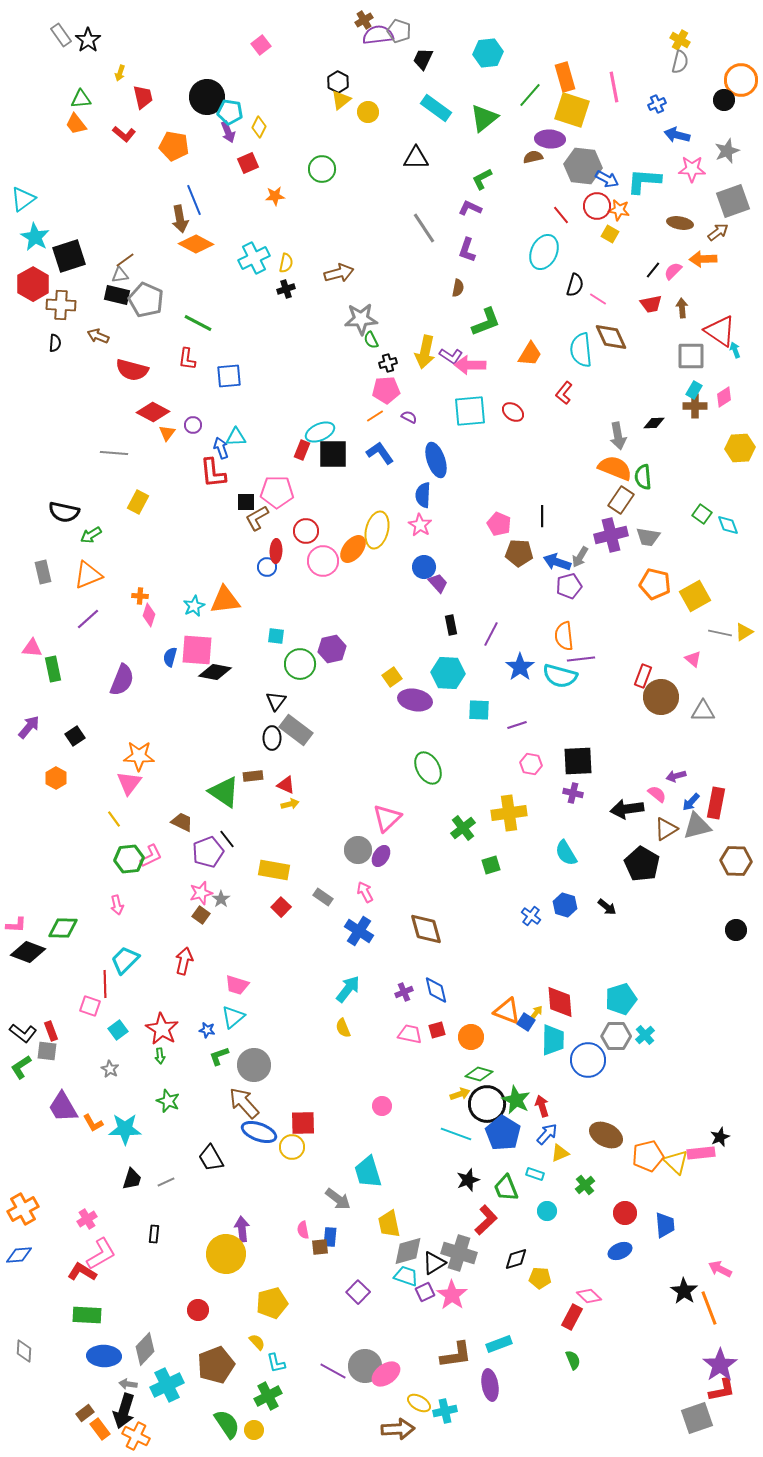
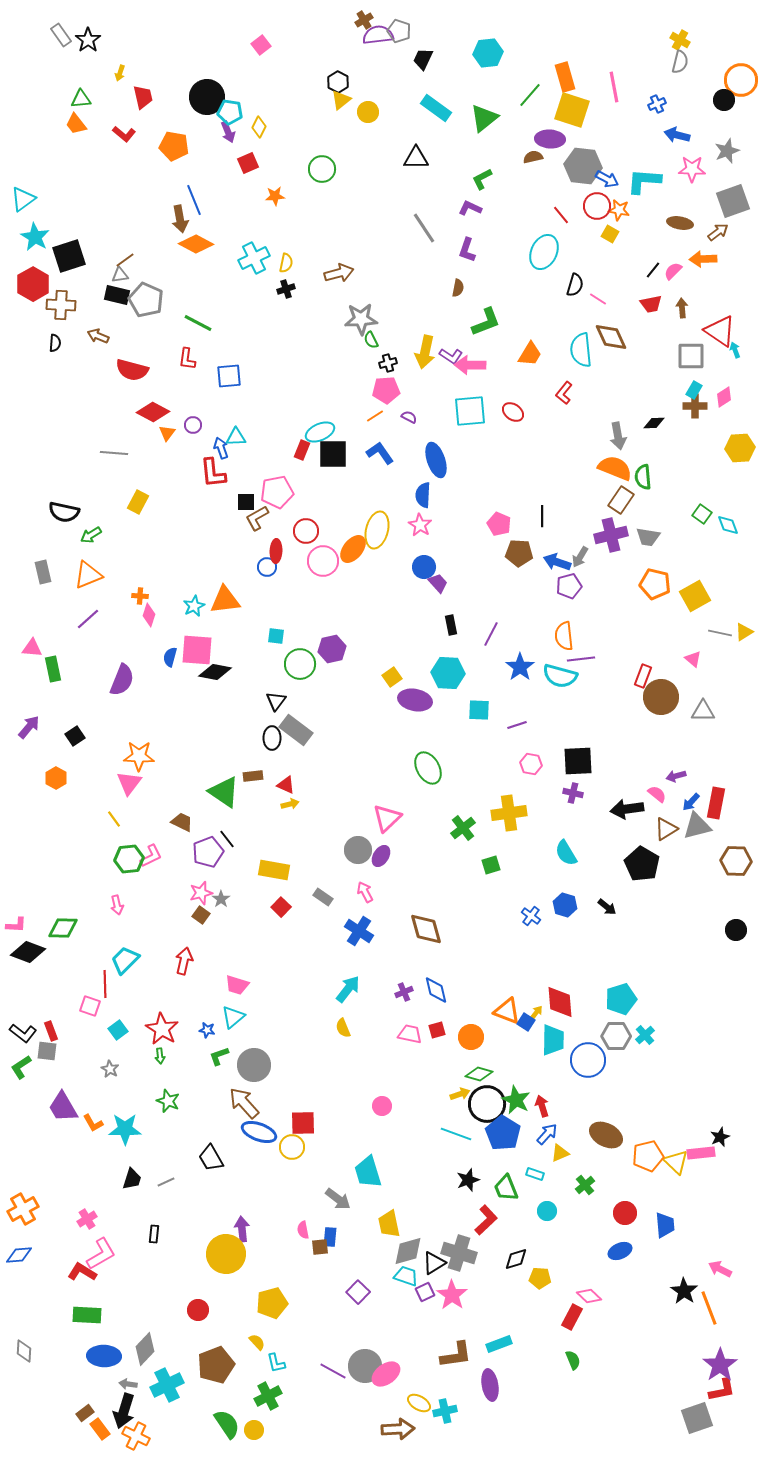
pink pentagon at (277, 492): rotated 12 degrees counterclockwise
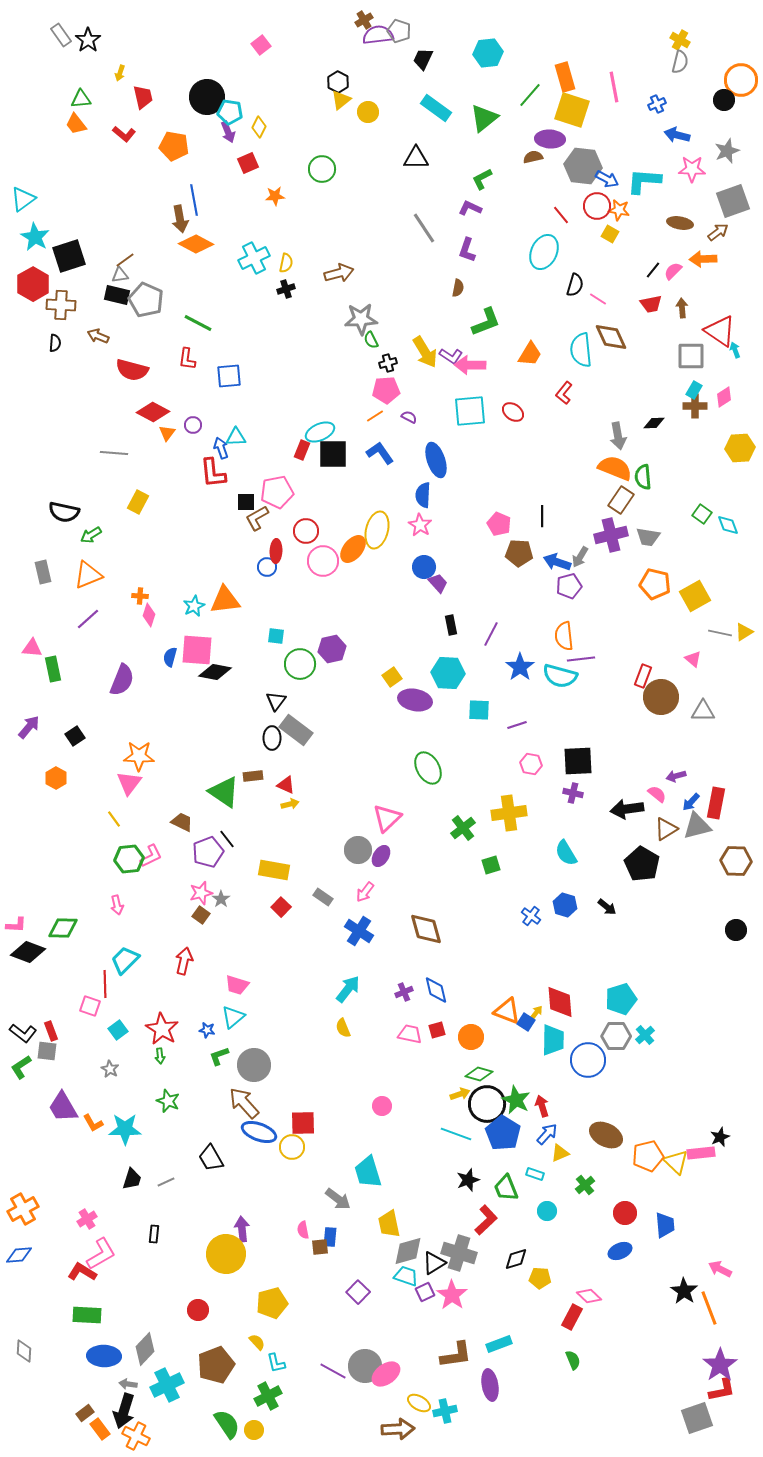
blue line at (194, 200): rotated 12 degrees clockwise
yellow arrow at (425, 352): rotated 44 degrees counterclockwise
pink arrow at (365, 892): rotated 115 degrees counterclockwise
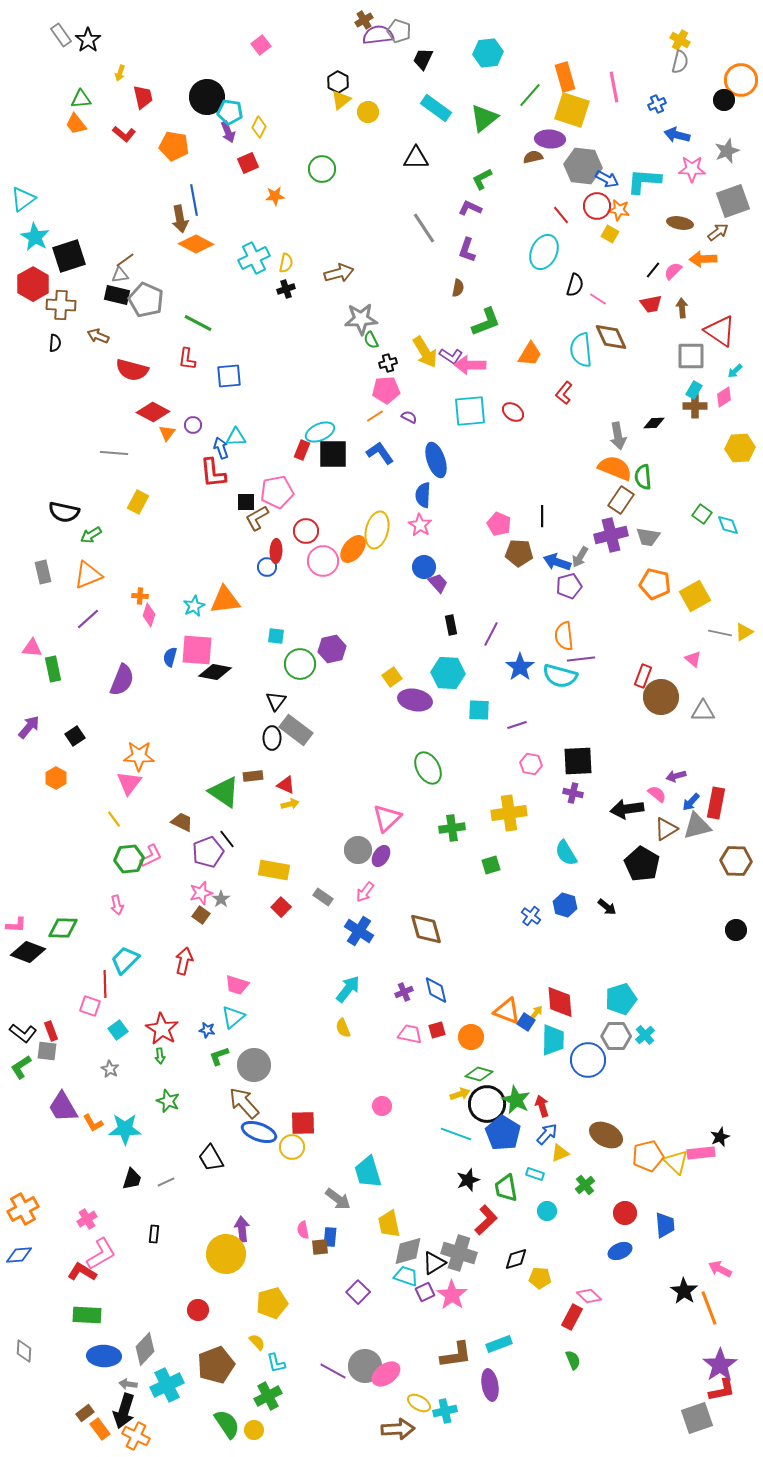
cyan arrow at (735, 350): moved 21 px down; rotated 112 degrees counterclockwise
green cross at (463, 828): moved 11 px left; rotated 30 degrees clockwise
green trapezoid at (506, 1188): rotated 12 degrees clockwise
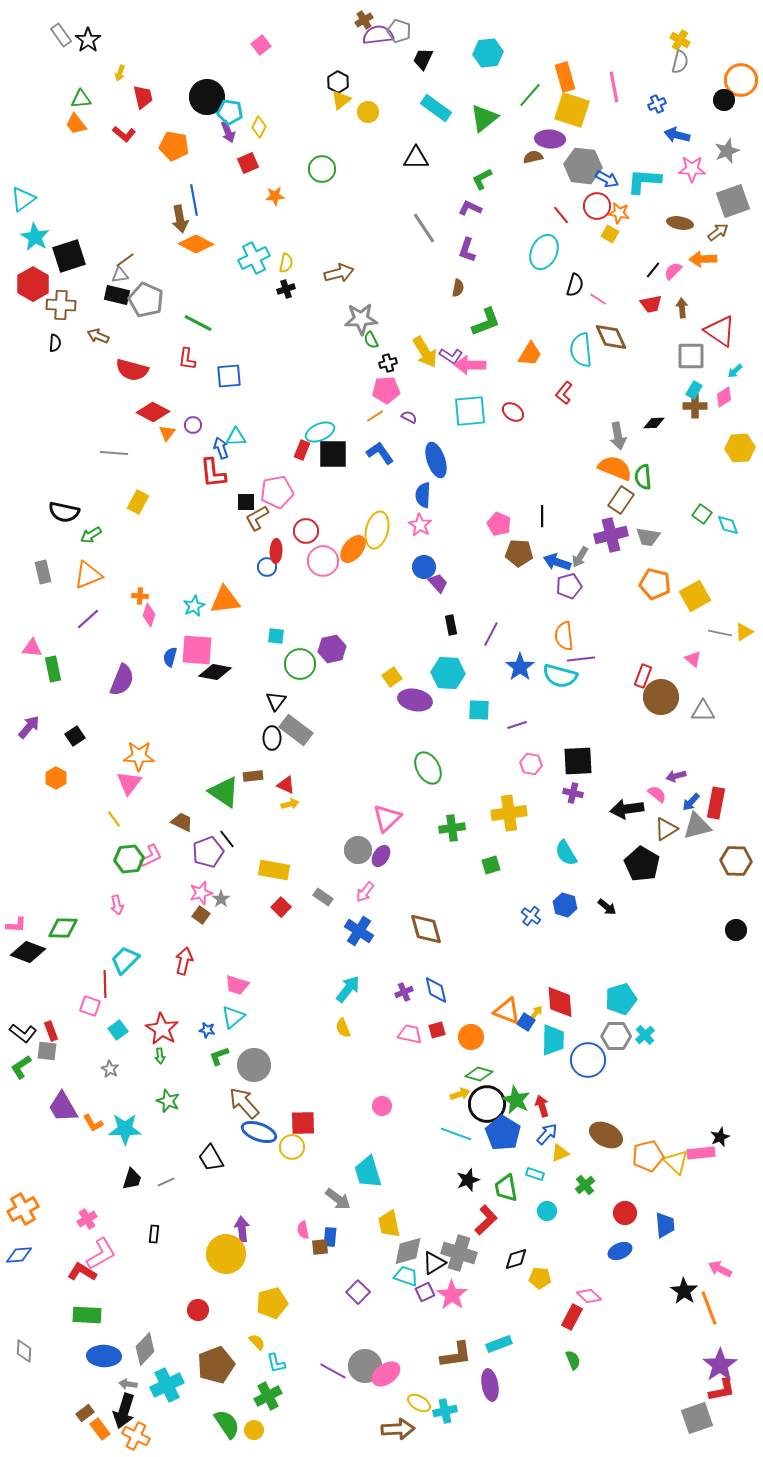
orange star at (619, 210): moved 3 px down
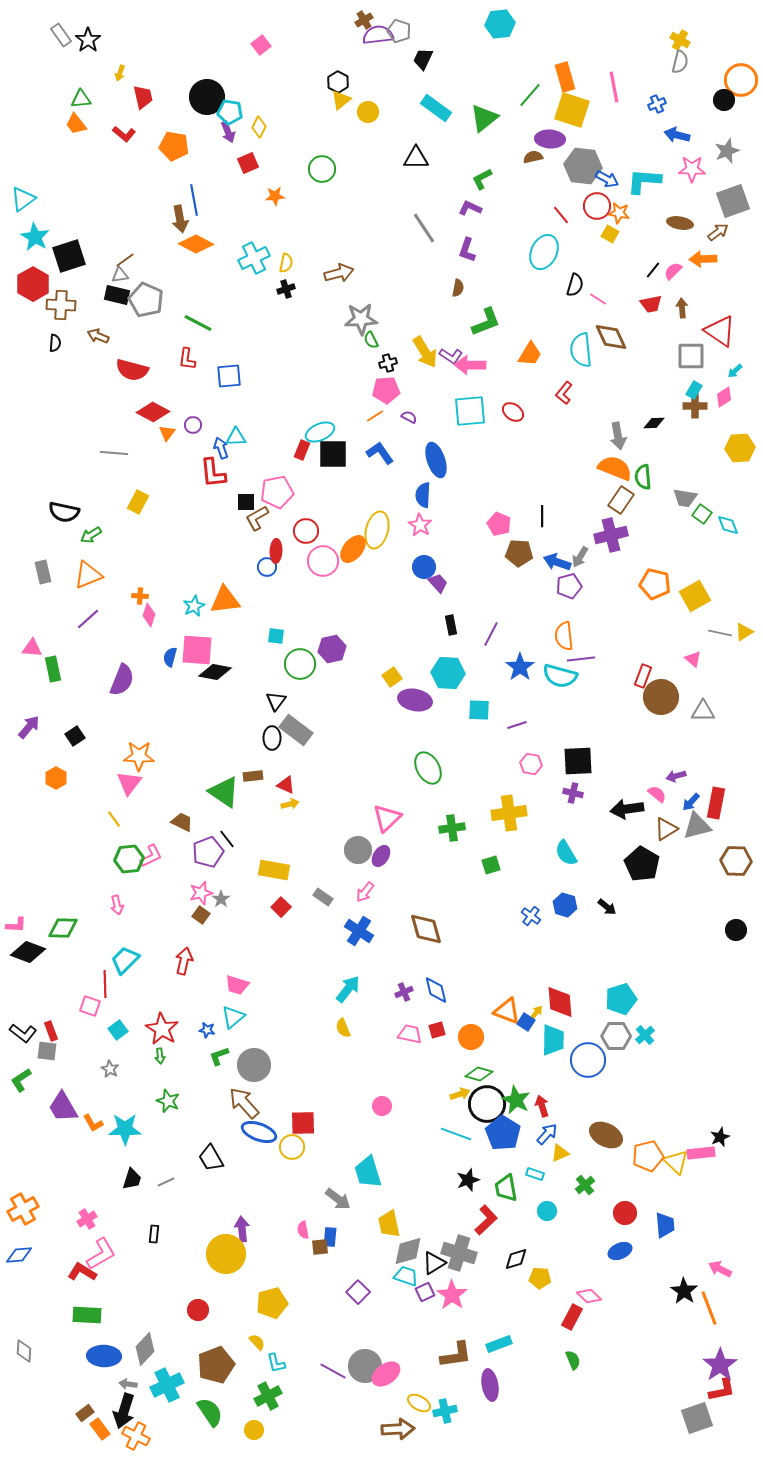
cyan hexagon at (488, 53): moved 12 px right, 29 px up
gray trapezoid at (648, 537): moved 37 px right, 39 px up
green L-shape at (21, 1067): moved 13 px down
green semicircle at (227, 1424): moved 17 px left, 12 px up
